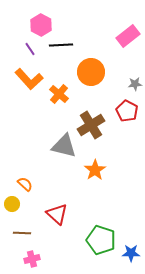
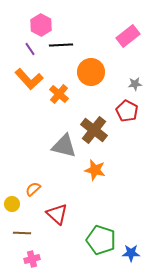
brown cross: moved 3 px right, 5 px down; rotated 20 degrees counterclockwise
orange star: rotated 25 degrees counterclockwise
orange semicircle: moved 8 px right, 5 px down; rotated 84 degrees counterclockwise
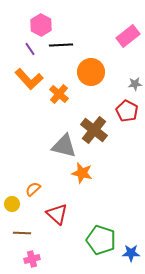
orange star: moved 13 px left, 3 px down
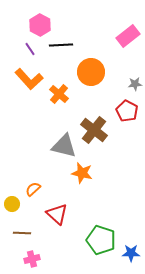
pink hexagon: moved 1 px left
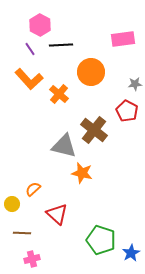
pink rectangle: moved 5 px left, 3 px down; rotated 30 degrees clockwise
blue star: rotated 30 degrees counterclockwise
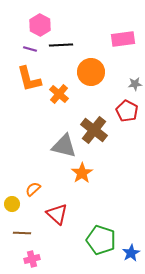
purple line: rotated 40 degrees counterclockwise
orange L-shape: rotated 28 degrees clockwise
orange star: rotated 25 degrees clockwise
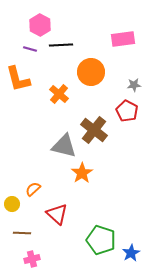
orange L-shape: moved 11 px left
gray star: moved 1 px left, 1 px down
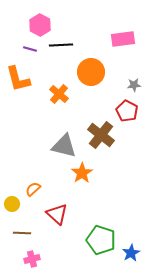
brown cross: moved 7 px right, 5 px down
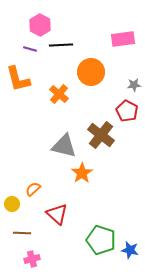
blue star: moved 1 px left, 3 px up; rotated 30 degrees counterclockwise
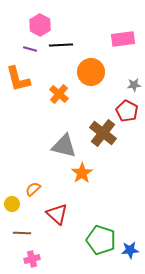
brown cross: moved 2 px right, 2 px up
blue star: rotated 18 degrees counterclockwise
